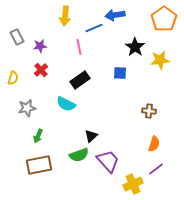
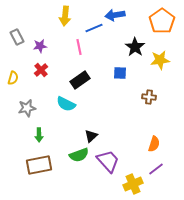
orange pentagon: moved 2 px left, 2 px down
brown cross: moved 14 px up
green arrow: moved 1 px right, 1 px up; rotated 24 degrees counterclockwise
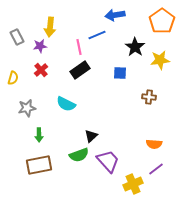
yellow arrow: moved 15 px left, 11 px down
blue line: moved 3 px right, 7 px down
black rectangle: moved 10 px up
orange semicircle: rotated 77 degrees clockwise
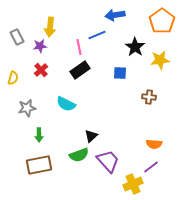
purple line: moved 5 px left, 2 px up
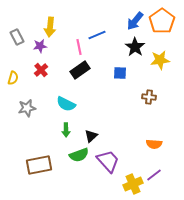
blue arrow: moved 20 px right, 6 px down; rotated 42 degrees counterclockwise
green arrow: moved 27 px right, 5 px up
purple line: moved 3 px right, 8 px down
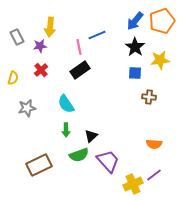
orange pentagon: rotated 15 degrees clockwise
blue square: moved 15 px right
cyan semicircle: rotated 30 degrees clockwise
brown rectangle: rotated 15 degrees counterclockwise
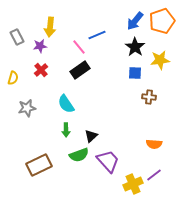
pink line: rotated 28 degrees counterclockwise
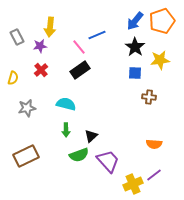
cyan semicircle: rotated 138 degrees clockwise
brown rectangle: moved 13 px left, 9 px up
